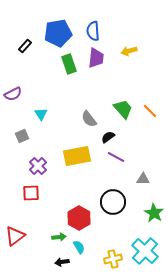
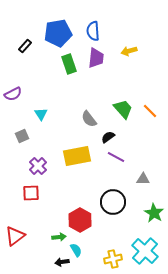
red hexagon: moved 1 px right, 2 px down
cyan semicircle: moved 3 px left, 3 px down
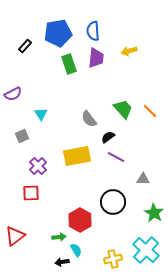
cyan cross: moved 1 px right, 1 px up
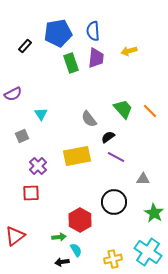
green rectangle: moved 2 px right, 1 px up
black circle: moved 1 px right
cyan cross: moved 2 px right, 2 px down; rotated 8 degrees counterclockwise
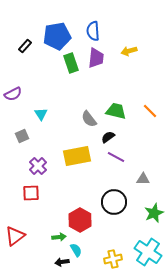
blue pentagon: moved 1 px left, 3 px down
green trapezoid: moved 7 px left, 2 px down; rotated 35 degrees counterclockwise
green star: rotated 18 degrees clockwise
